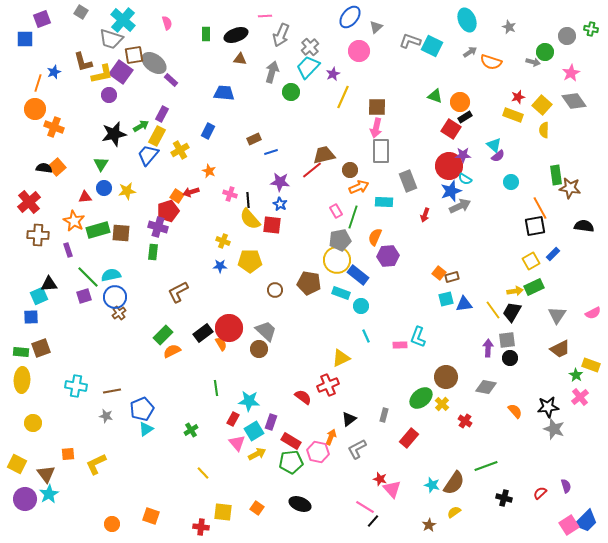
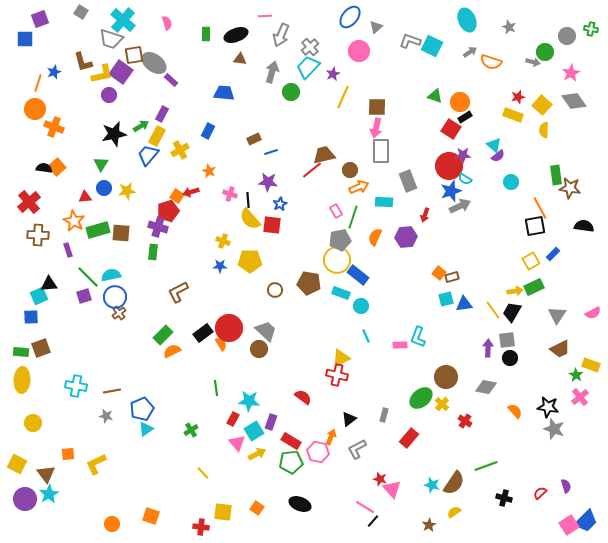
purple square at (42, 19): moved 2 px left
purple star at (280, 182): moved 12 px left
blue star at (280, 204): rotated 16 degrees clockwise
purple hexagon at (388, 256): moved 18 px right, 19 px up
red cross at (328, 385): moved 9 px right, 10 px up; rotated 35 degrees clockwise
black star at (548, 407): rotated 15 degrees clockwise
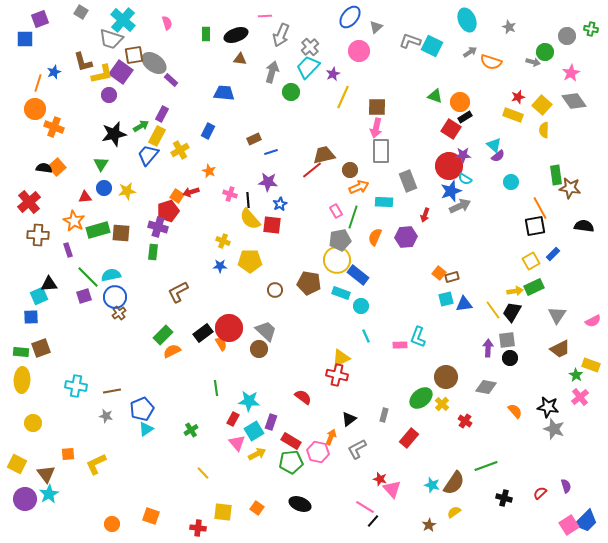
pink semicircle at (593, 313): moved 8 px down
red cross at (201, 527): moved 3 px left, 1 px down
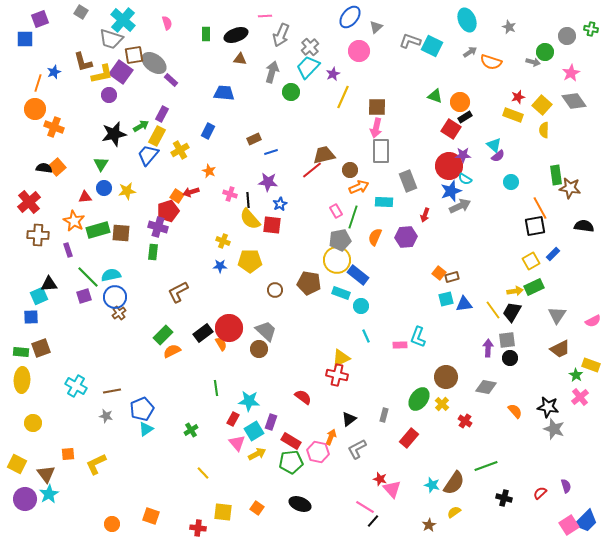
cyan cross at (76, 386): rotated 20 degrees clockwise
green ellipse at (421, 398): moved 2 px left, 1 px down; rotated 15 degrees counterclockwise
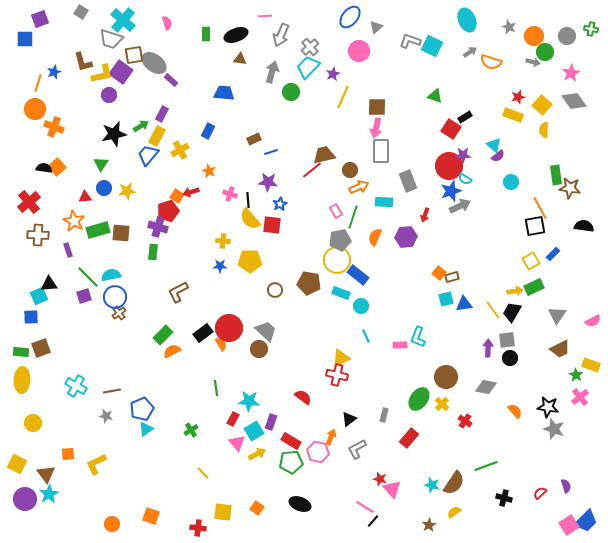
orange circle at (460, 102): moved 74 px right, 66 px up
yellow cross at (223, 241): rotated 16 degrees counterclockwise
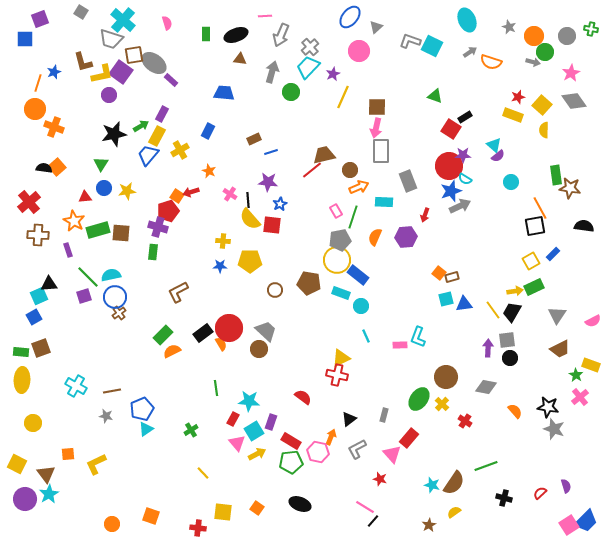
pink cross at (230, 194): rotated 16 degrees clockwise
blue square at (31, 317): moved 3 px right; rotated 28 degrees counterclockwise
pink triangle at (392, 489): moved 35 px up
